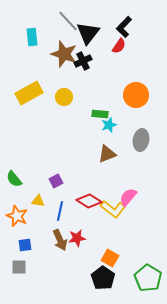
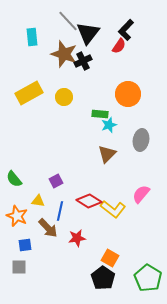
black L-shape: moved 2 px right, 3 px down
orange circle: moved 8 px left, 1 px up
brown triangle: rotated 24 degrees counterclockwise
pink semicircle: moved 13 px right, 3 px up
brown arrow: moved 12 px left, 12 px up; rotated 20 degrees counterclockwise
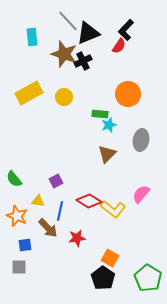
black triangle: rotated 30 degrees clockwise
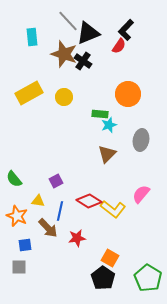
black cross: rotated 30 degrees counterclockwise
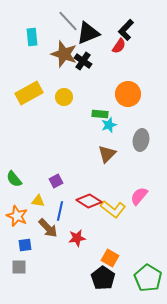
pink semicircle: moved 2 px left, 2 px down
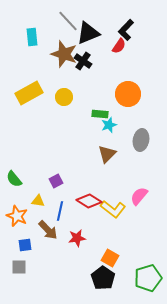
brown arrow: moved 2 px down
green pentagon: rotated 24 degrees clockwise
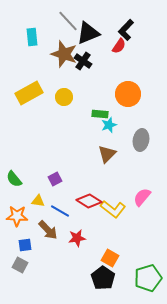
purple square: moved 1 px left, 2 px up
pink semicircle: moved 3 px right, 1 px down
blue line: rotated 72 degrees counterclockwise
orange star: rotated 20 degrees counterclockwise
gray square: moved 1 px right, 2 px up; rotated 28 degrees clockwise
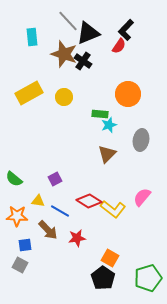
green semicircle: rotated 12 degrees counterclockwise
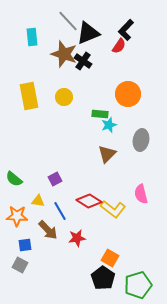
yellow rectangle: moved 3 px down; rotated 72 degrees counterclockwise
pink semicircle: moved 1 px left, 3 px up; rotated 54 degrees counterclockwise
blue line: rotated 30 degrees clockwise
green pentagon: moved 10 px left, 7 px down
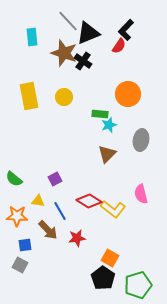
brown star: moved 1 px up
